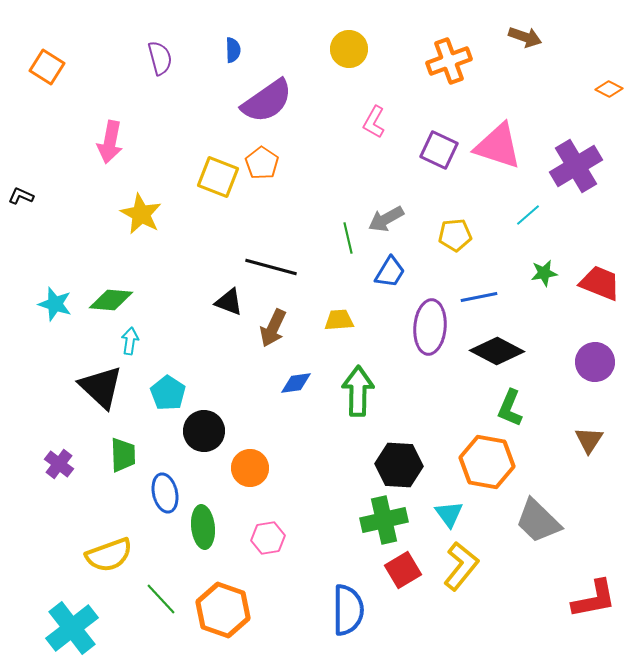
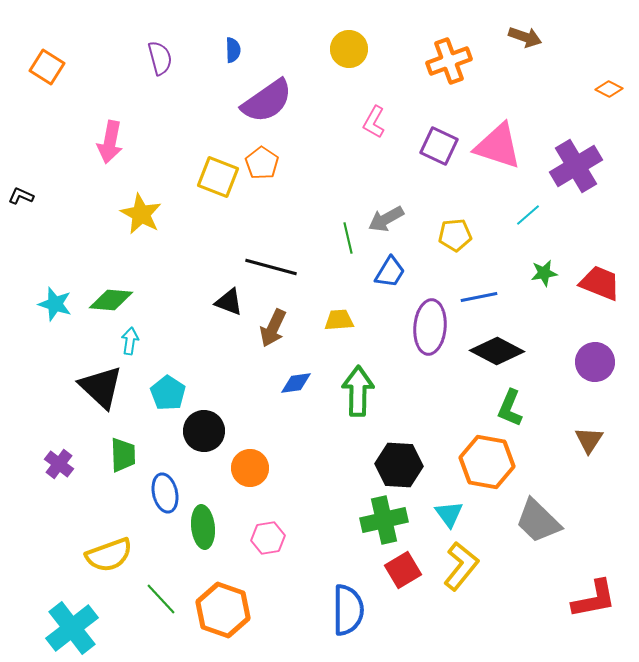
purple square at (439, 150): moved 4 px up
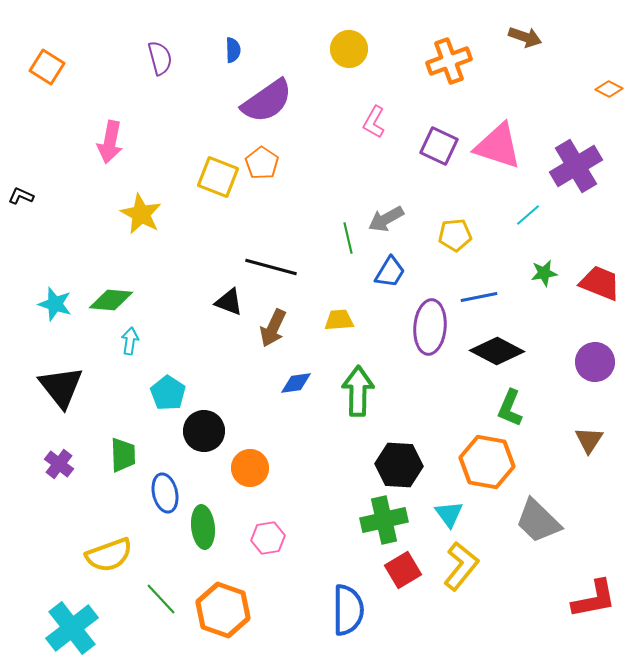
black triangle at (101, 387): moved 40 px left; rotated 9 degrees clockwise
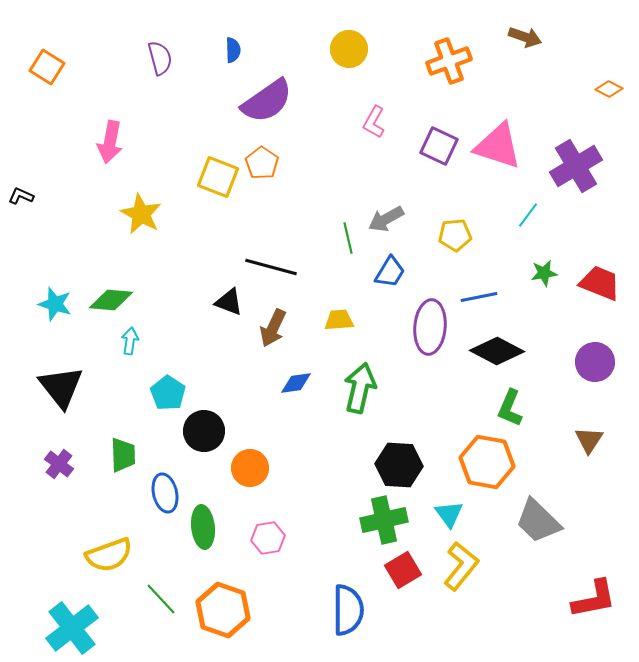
cyan line at (528, 215): rotated 12 degrees counterclockwise
green arrow at (358, 391): moved 2 px right, 3 px up; rotated 12 degrees clockwise
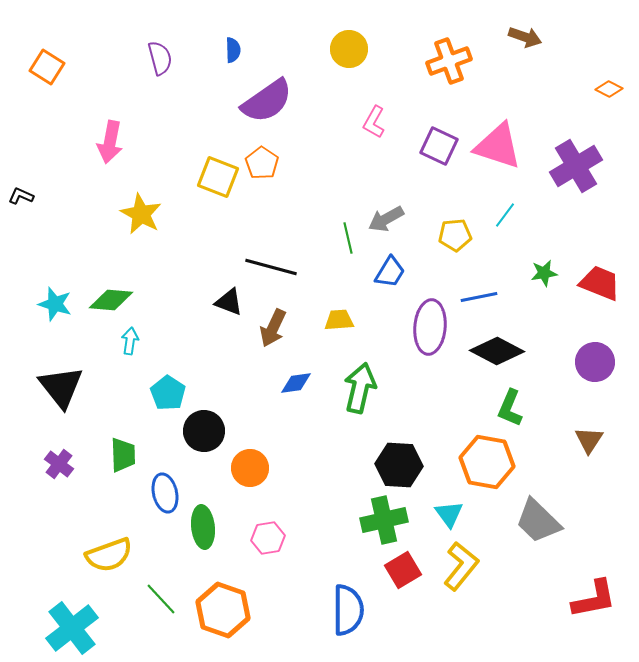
cyan line at (528, 215): moved 23 px left
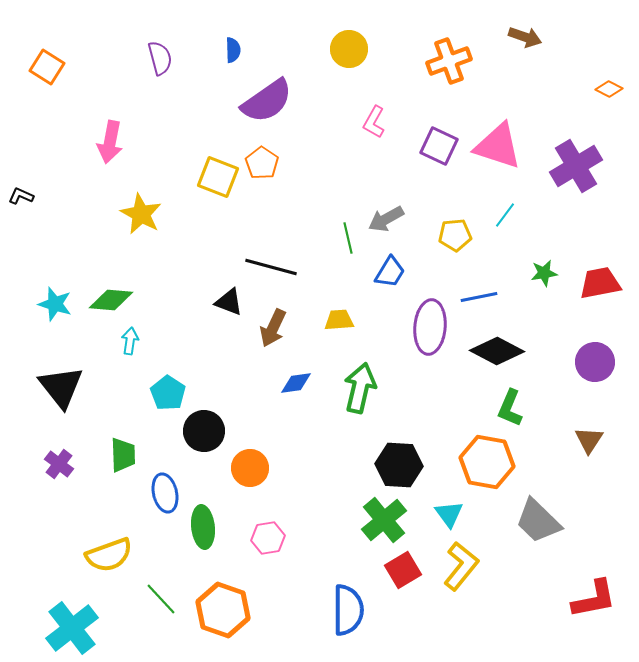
red trapezoid at (600, 283): rotated 33 degrees counterclockwise
green cross at (384, 520): rotated 27 degrees counterclockwise
